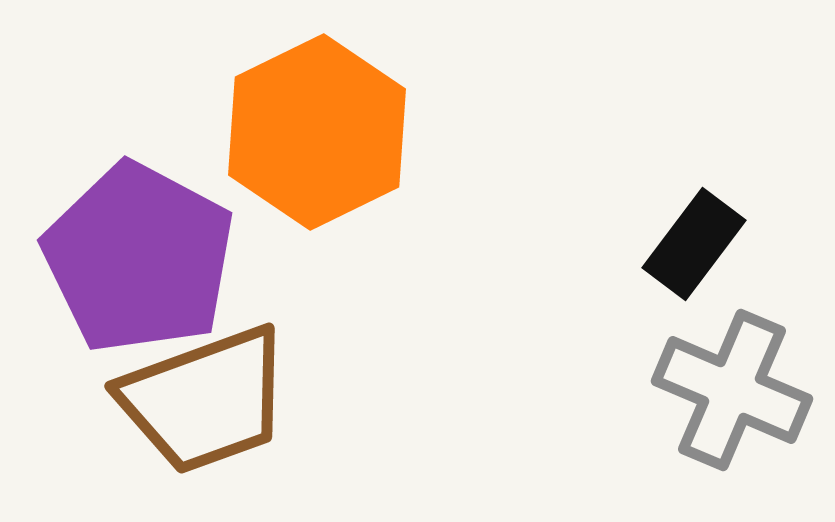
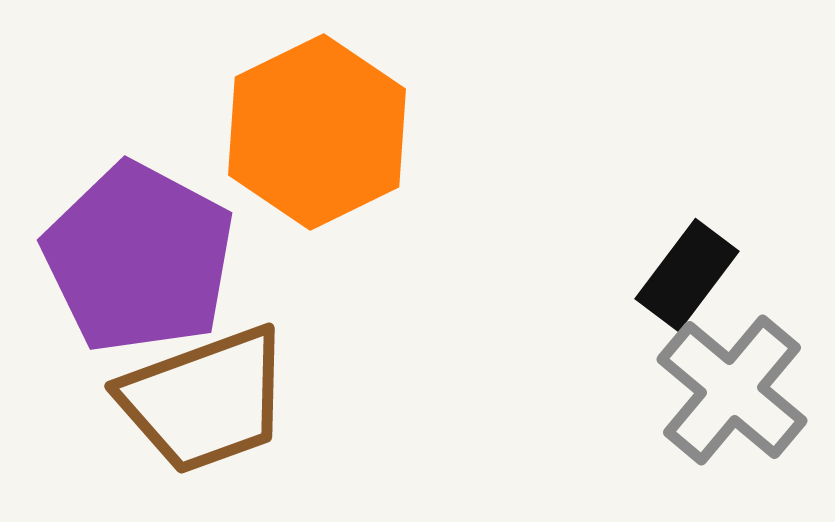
black rectangle: moved 7 px left, 31 px down
gray cross: rotated 17 degrees clockwise
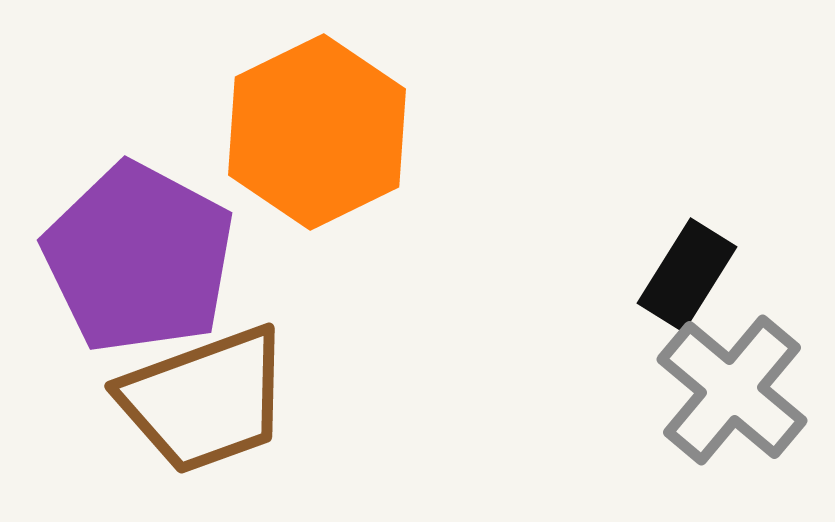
black rectangle: rotated 5 degrees counterclockwise
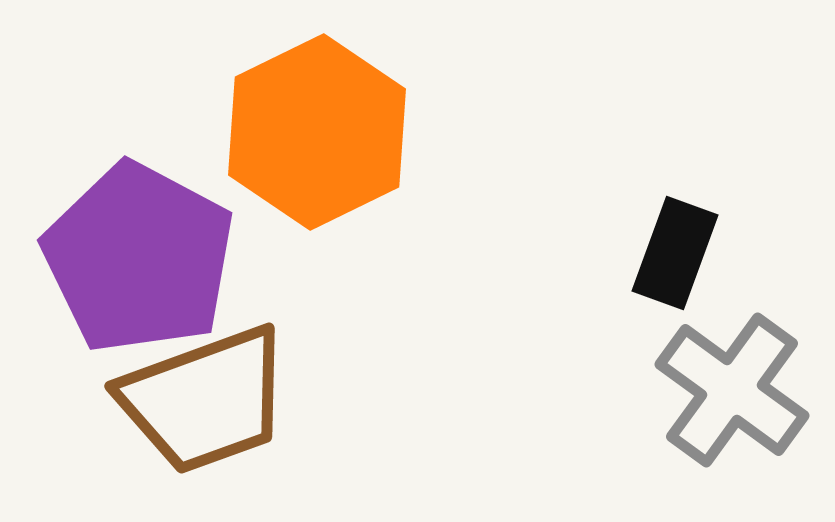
black rectangle: moved 12 px left, 22 px up; rotated 12 degrees counterclockwise
gray cross: rotated 4 degrees counterclockwise
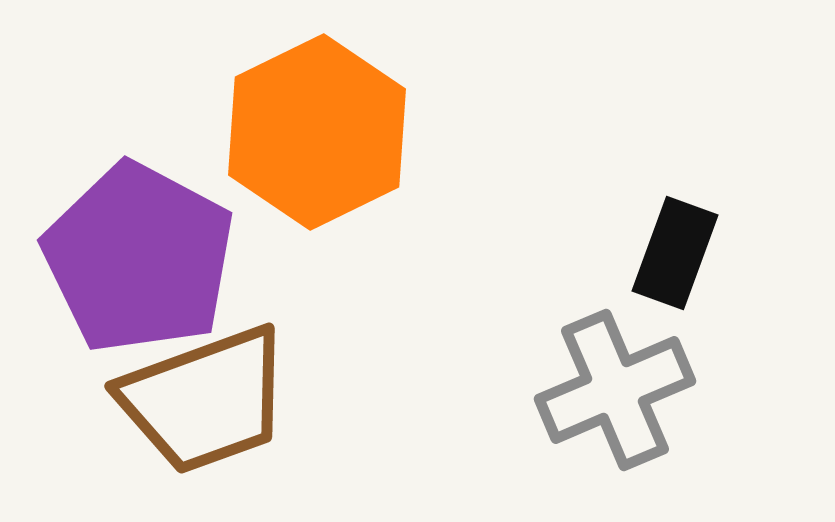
gray cross: moved 117 px left; rotated 31 degrees clockwise
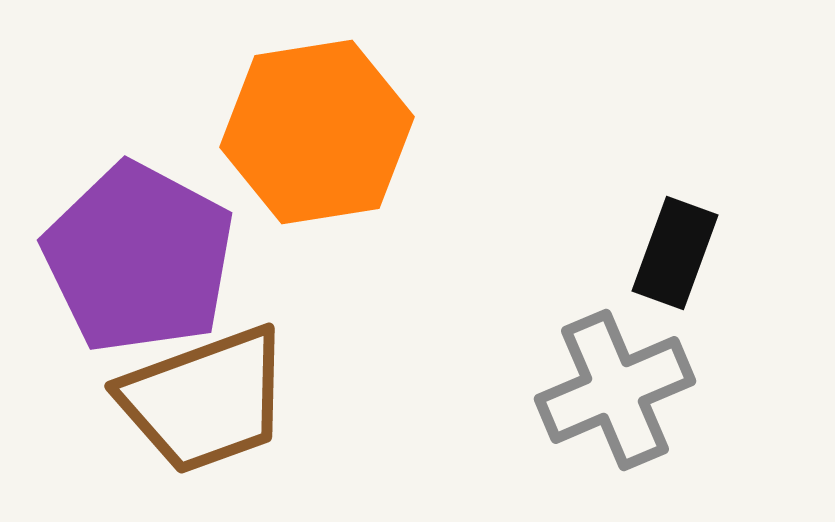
orange hexagon: rotated 17 degrees clockwise
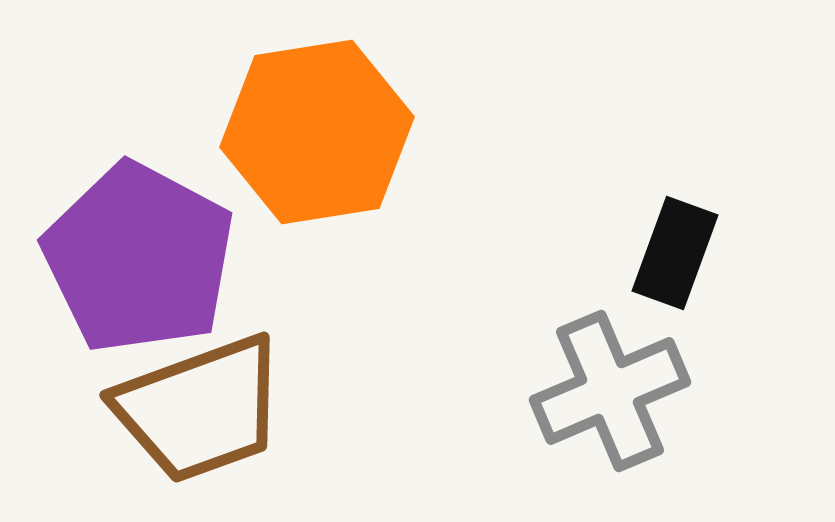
gray cross: moved 5 px left, 1 px down
brown trapezoid: moved 5 px left, 9 px down
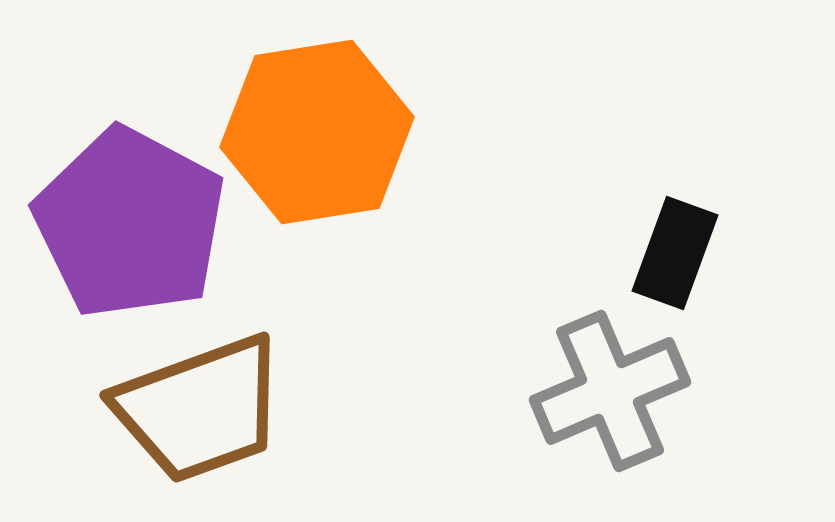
purple pentagon: moved 9 px left, 35 px up
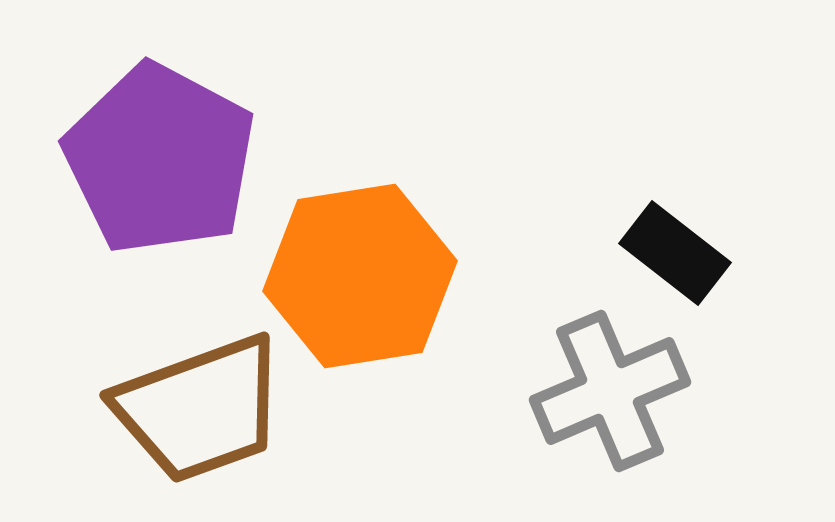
orange hexagon: moved 43 px right, 144 px down
purple pentagon: moved 30 px right, 64 px up
black rectangle: rotated 72 degrees counterclockwise
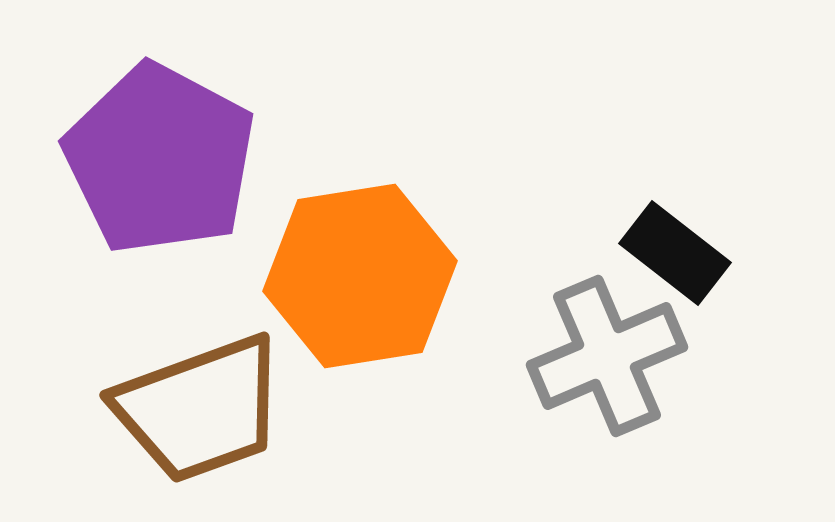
gray cross: moved 3 px left, 35 px up
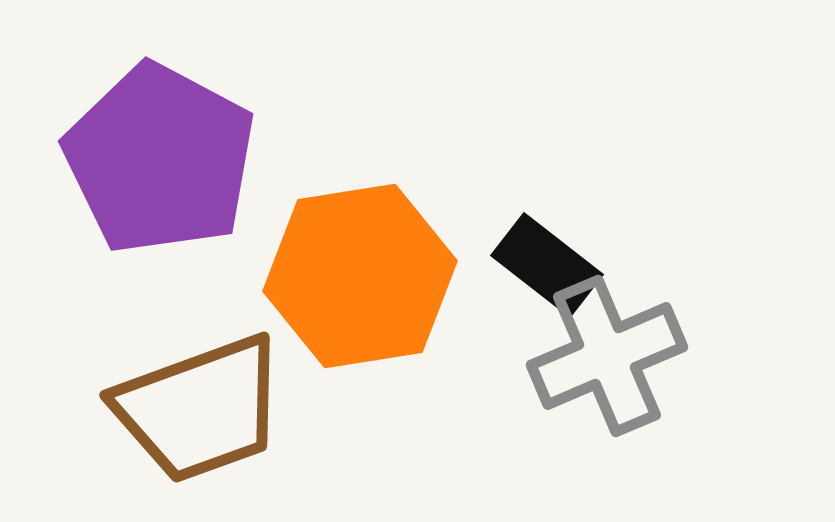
black rectangle: moved 128 px left, 12 px down
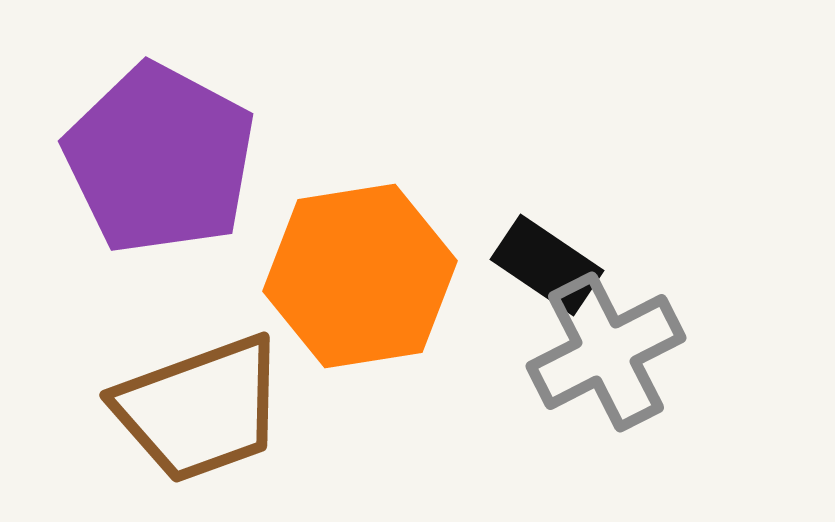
black rectangle: rotated 4 degrees counterclockwise
gray cross: moved 1 px left, 4 px up; rotated 4 degrees counterclockwise
